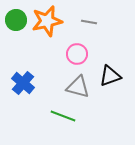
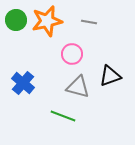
pink circle: moved 5 px left
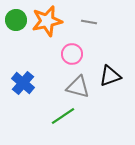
green line: rotated 55 degrees counterclockwise
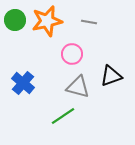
green circle: moved 1 px left
black triangle: moved 1 px right
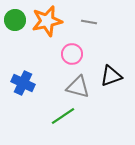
blue cross: rotated 15 degrees counterclockwise
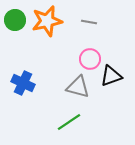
pink circle: moved 18 px right, 5 px down
green line: moved 6 px right, 6 px down
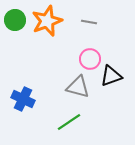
orange star: rotated 8 degrees counterclockwise
blue cross: moved 16 px down
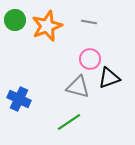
orange star: moved 5 px down
black triangle: moved 2 px left, 2 px down
blue cross: moved 4 px left
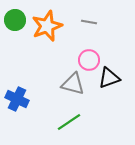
pink circle: moved 1 px left, 1 px down
gray triangle: moved 5 px left, 3 px up
blue cross: moved 2 px left
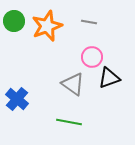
green circle: moved 1 px left, 1 px down
pink circle: moved 3 px right, 3 px up
gray triangle: rotated 20 degrees clockwise
blue cross: rotated 15 degrees clockwise
green line: rotated 45 degrees clockwise
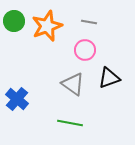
pink circle: moved 7 px left, 7 px up
green line: moved 1 px right, 1 px down
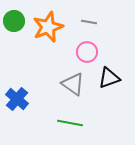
orange star: moved 1 px right, 1 px down
pink circle: moved 2 px right, 2 px down
